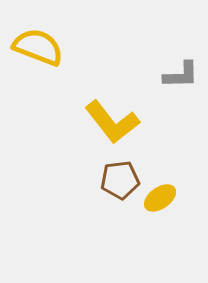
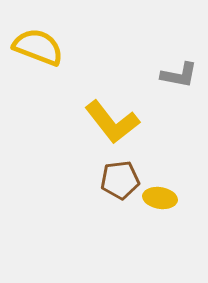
gray L-shape: moved 2 px left; rotated 12 degrees clockwise
yellow ellipse: rotated 44 degrees clockwise
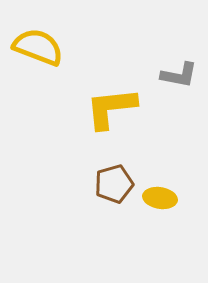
yellow L-shape: moved 1 px left, 14 px up; rotated 122 degrees clockwise
brown pentagon: moved 6 px left, 4 px down; rotated 9 degrees counterclockwise
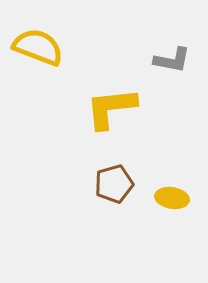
gray L-shape: moved 7 px left, 15 px up
yellow ellipse: moved 12 px right
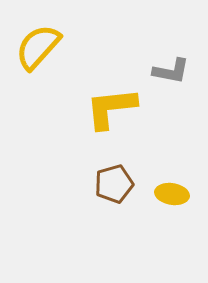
yellow semicircle: rotated 69 degrees counterclockwise
gray L-shape: moved 1 px left, 11 px down
yellow ellipse: moved 4 px up
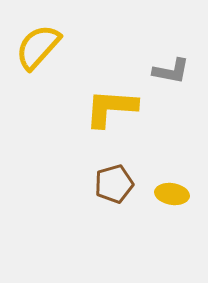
yellow L-shape: rotated 10 degrees clockwise
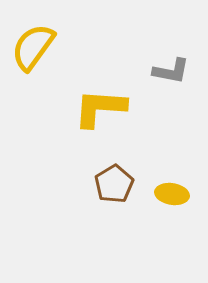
yellow semicircle: moved 5 px left; rotated 6 degrees counterclockwise
yellow L-shape: moved 11 px left
brown pentagon: rotated 15 degrees counterclockwise
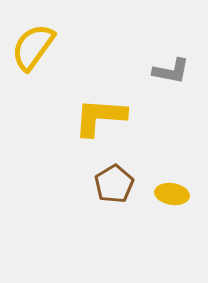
yellow L-shape: moved 9 px down
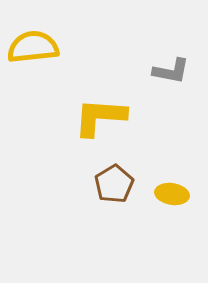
yellow semicircle: rotated 48 degrees clockwise
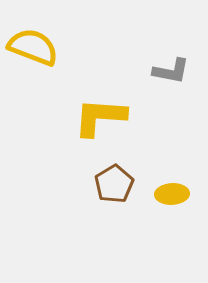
yellow semicircle: rotated 27 degrees clockwise
yellow ellipse: rotated 12 degrees counterclockwise
